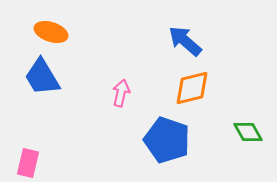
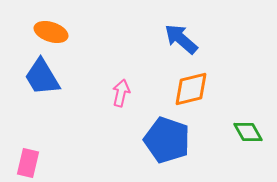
blue arrow: moved 4 px left, 2 px up
orange diamond: moved 1 px left, 1 px down
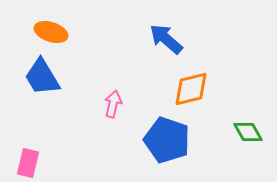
blue arrow: moved 15 px left
pink arrow: moved 8 px left, 11 px down
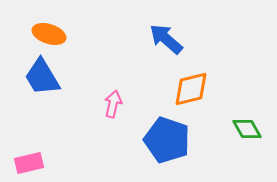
orange ellipse: moved 2 px left, 2 px down
green diamond: moved 1 px left, 3 px up
pink rectangle: moved 1 px right; rotated 64 degrees clockwise
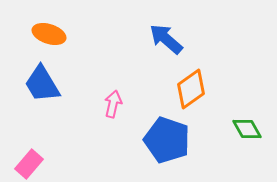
blue trapezoid: moved 7 px down
orange diamond: rotated 21 degrees counterclockwise
pink rectangle: moved 1 px down; rotated 36 degrees counterclockwise
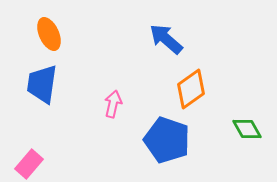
orange ellipse: rotated 48 degrees clockwise
blue trapezoid: rotated 39 degrees clockwise
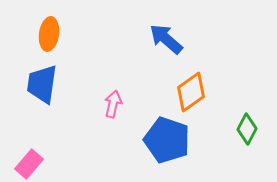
orange ellipse: rotated 32 degrees clockwise
orange diamond: moved 3 px down
green diamond: rotated 56 degrees clockwise
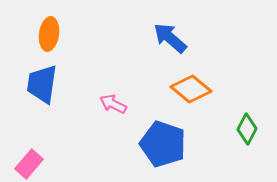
blue arrow: moved 4 px right, 1 px up
orange diamond: moved 3 px up; rotated 75 degrees clockwise
pink arrow: rotated 76 degrees counterclockwise
blue pentagon: moved 4 px left, 4 px down
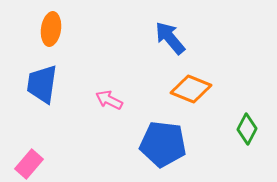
orange ellipse: moved 2 px right, 5 px up
blue arrow: rotated 9 degrees clockwise
orange diamond: rotated 18 degrees counterclockwise
pink arrow: moved 4 px left, 4 px up
blue pentagon: rotated 12 degrees counterclockwise
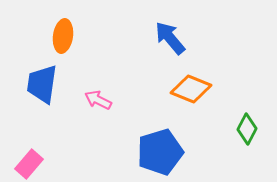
orange ellipse: moved 12 px right, 7 px down
pink arrow: moved 11 px left
blue pentagon: moved 3 px left, 8 px down; rotated 24 degrees counterclockwise
